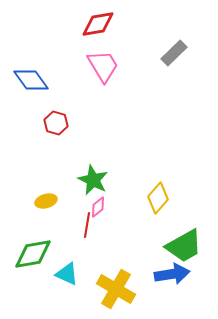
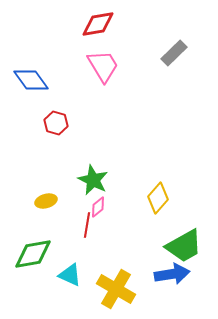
cyan triangle: moved 3 px right, 1 px down
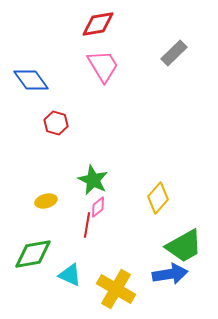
blue arrow: moved 2 px left
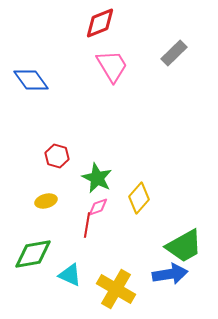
red diamond: moved 2 px right, 1 px up; rotated 12 degrees counterclockwise
pink trapezoid: moved 9 px right
red hexagon: moved 1 px right, 33 px down
green star: moved 4 px right, 2 px up
yellow diamond: moved 19 px left
pink diamond: rotated 20 degrees clockwise
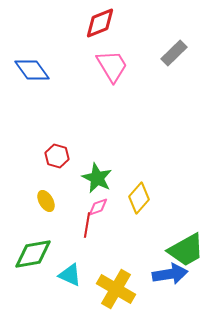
blue diamond: moved 1 px right, 10 px up
yellow ellipse: rotated 75 degrees clockwise
green trapezoid: moved 2 px right, 4 px down
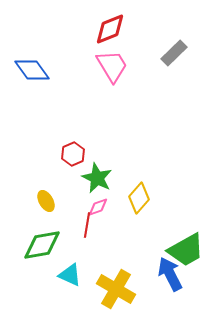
red diamond: moved 10 px right, 6 px down
red hexagon: moved 16 px right, 2 px up; rotated 20 degrees clockwise
green diamond: moved 9 px right, 9 px up
blue arrow: rotated 108 degrees counterclockwise
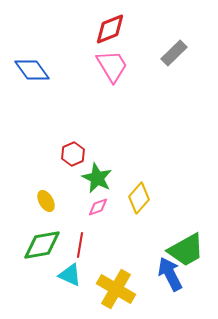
red line: moved 7 px left, 20 px down
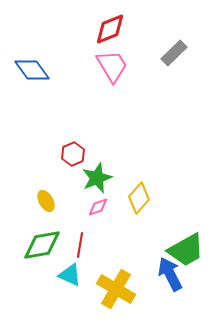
green star: rotated 24 degrees clockwise
